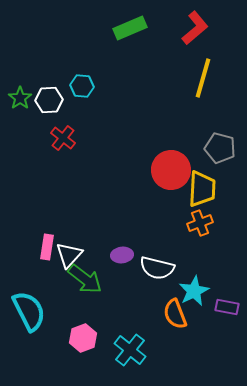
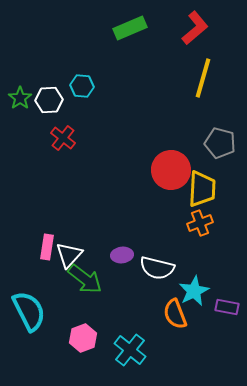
gray pentagon: moved 5 px up
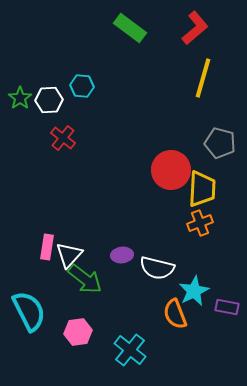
green rectangle: rotated 60 degrees clockwise
pink hexagon: moved 5 px left, 6 px up; rotated 12 degrees clockwise
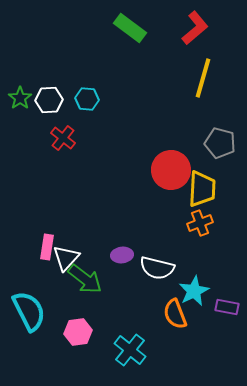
cyan hexagon: moved 5 px right, 13 px down
white triangle: moved 3 px left, 3 px down
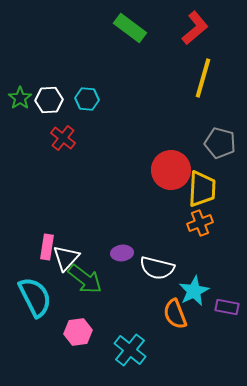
purple ellipse: moved 2 px up
cyan semicircle: moved 6 px right, 14 px up
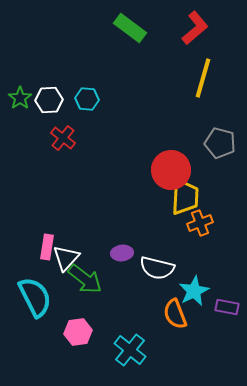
yellow trapezoid: moved 17 px left, 8 px down
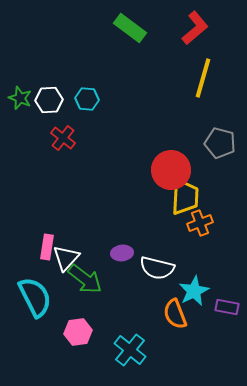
green star: rotated 15 degrees counterclockwise
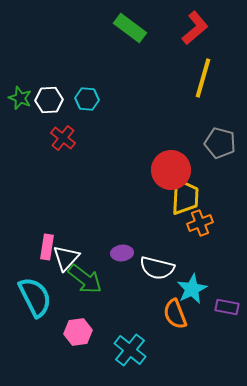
cyan star: moved 2 px left, 2 px up
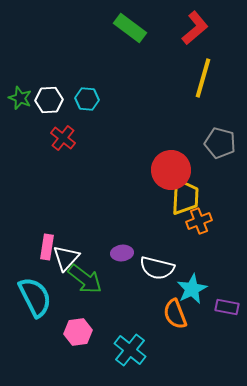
orange cross: moved 1 px left, 2 px up
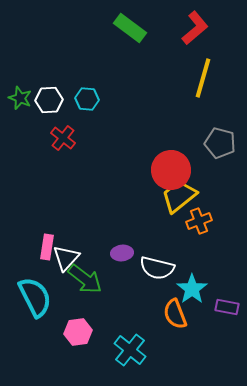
yellow trapezoid: moved 6 px left, 1 px up; rotated 132 degrees counterclockwise
cyan star: rotated 8 degrees counterclockwise
